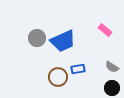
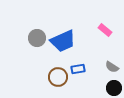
black circle: moved 2 px right
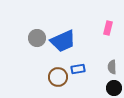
pink rectangle: moved 3 px right, 2 px up; rotated 64 degrees clockwise
gray semicircle: rotated 56 degrees clockwise
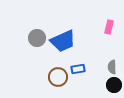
pink rectangle: moved 1 px right, 1 px up
black circle: moved 3 px up
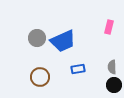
brown circle: moved 18 px left
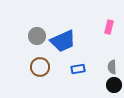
gray circle: moved 2 px up
brown circle: moved 10 px up
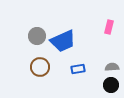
gray semicircle: rotated 88 degrees clockwise
black circle: moved 3 px left
